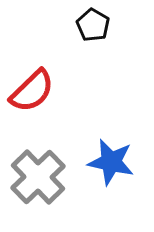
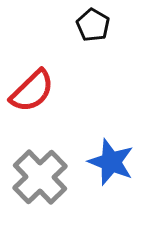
blue star: rotated 9 degrees clockwise
gray cross: moved 2 px right
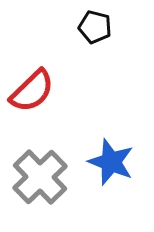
black pentagon: moved 2 px right, 2 px down; rotated 16 degrees counterclockwise
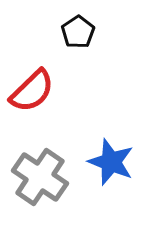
black pentagon: moved 17 px left, 5 px down; rotated 24 degrees clockwise
gray cross: rotated 12 degrees counterclockwise
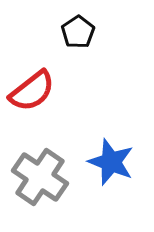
red semicircle: rotated 6 degrees clockwise
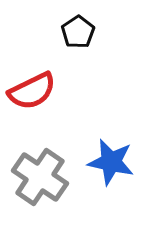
red semicircle: rotated 12 degrees clockwise
blue star: rotated 9 degrees counterclockwise
